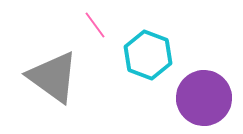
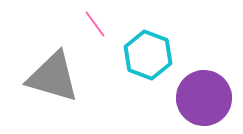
pink line: moved 1 px up
gray triangle: rotated 20 degrees counterclockwise
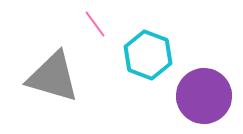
purple circle: moved 2 px up
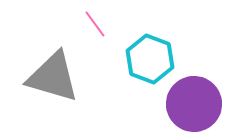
cyan hexagon: moved 2 px right, 4 px down
purple circle: moved 10 px left, 8 px down
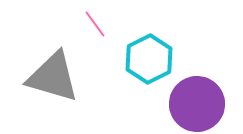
cyan hexagon: moved 1 px left; rotated 12 degrees clockwise
purple circle: moved 3 px right
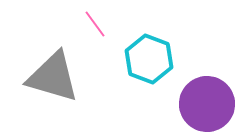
cyan hexagon: rotated 12 degrees counterclockwise
purple circle: moved 10 px right
